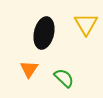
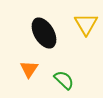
black ellipse: rotated 44 degrees counterclockwise
green semicircle: moved 2 px down
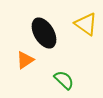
yellow triangle: rotated 25 degrees counterclockwise
orange triangle: moved 4 px left, 9 px up; rotated 24 degrees clockwise
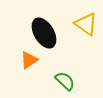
orange triangle: moved 4 px right
green semicircle: moved 1 px right, 1 px down
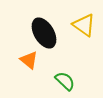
yellow triangle: moved 2 px left, 1 px down
orange triangle: rotated 48 degrees counterclockwise
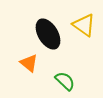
black ellipse: moved 4 px right, 1 px down
orange triangle: moved 3 px down
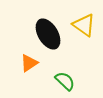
orange triangle: rotated 48 degrees clockwise
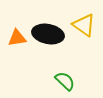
black ellipse: rotated 48 degrees counterclockwise
orange triangle: moved 12 px left, 25 px up; rotated 24 degrees clockwise
